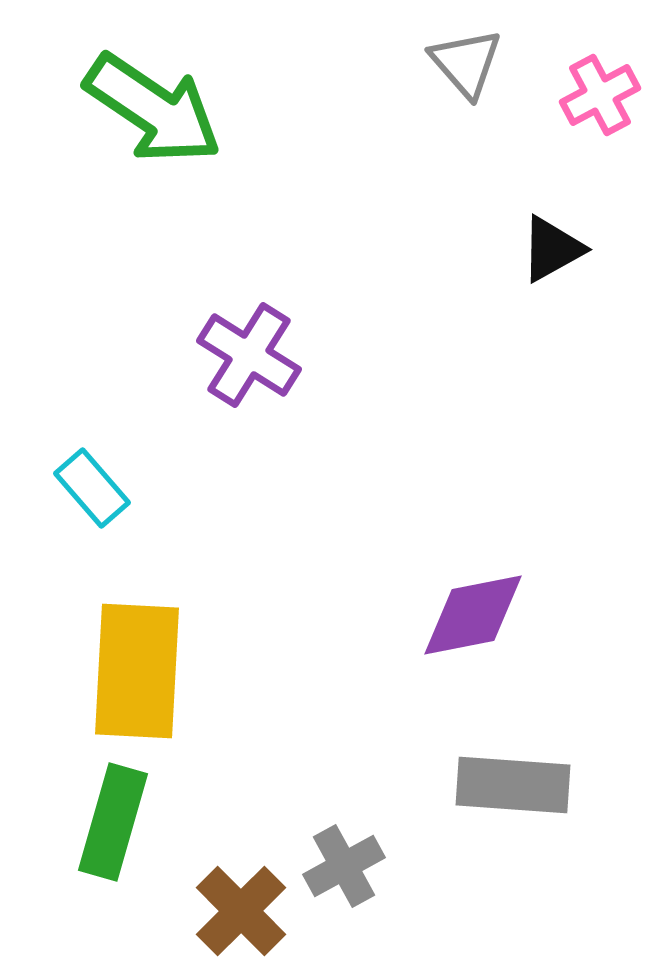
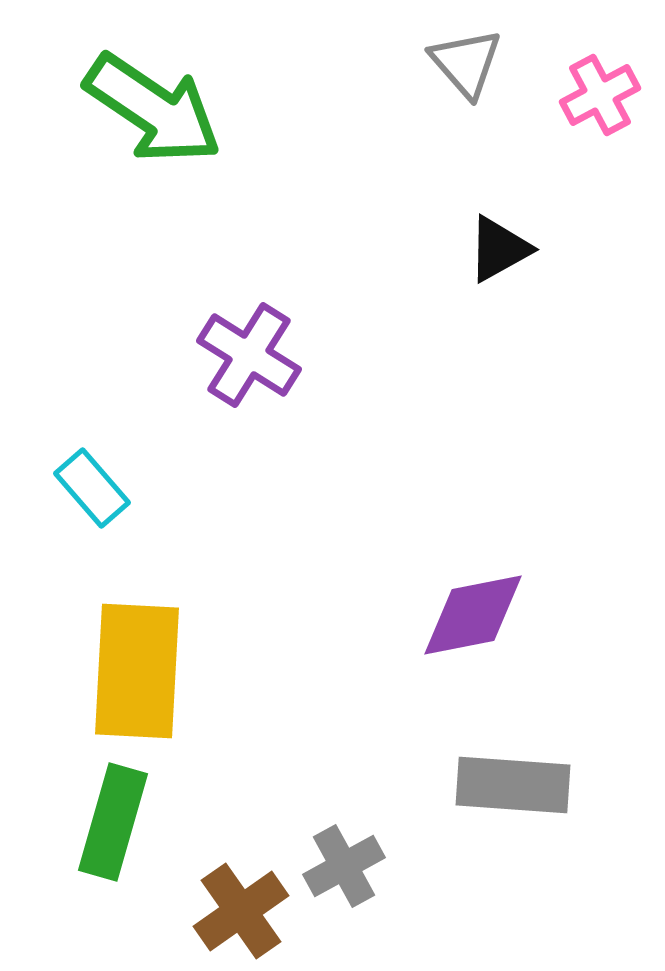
black triangle: moved 53 px left
brown cross: rotated 10 degrees clockwise
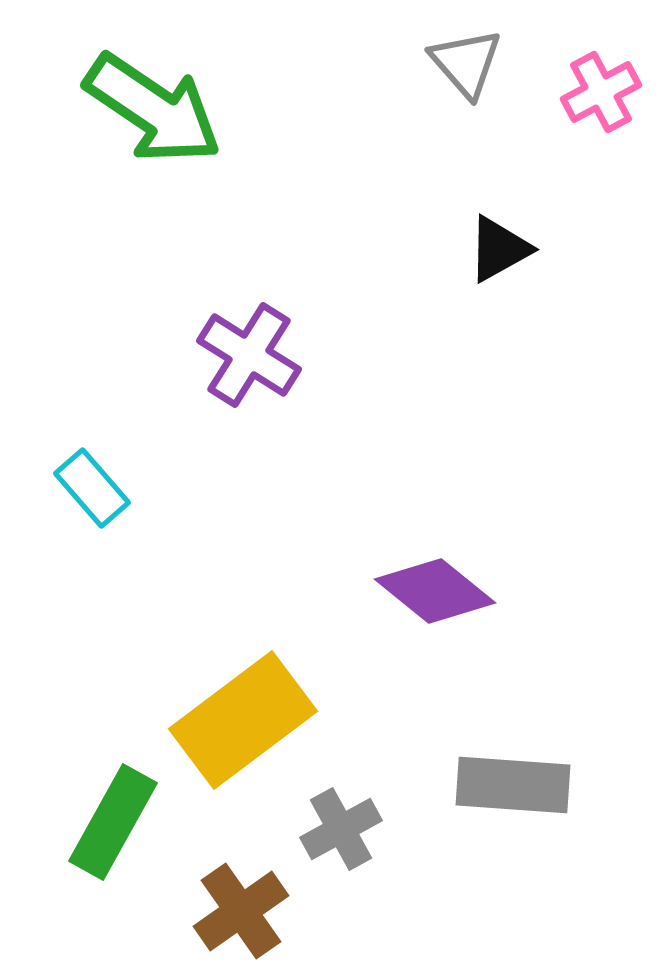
pink cross: moved 1 px right, 3 px up
purple diamond: moved 38 px left, 24 px up; rotated 50 degrees clockwise
yellow rectangle: moved 106 px right, 49 px down; rotated 50 degrees clockwise
green rectangle: rotated 13 degrees clockwise
gray cross: moved 3 px left, 37 px up
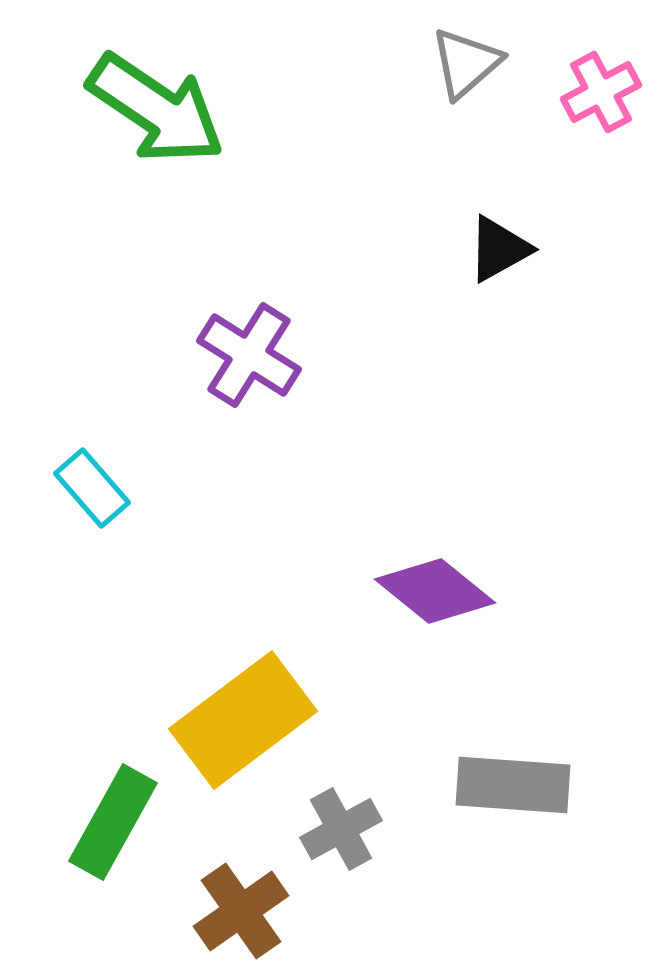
gray triangle: rotated 30 degrees clockwise
green arrow: moved 3 px right
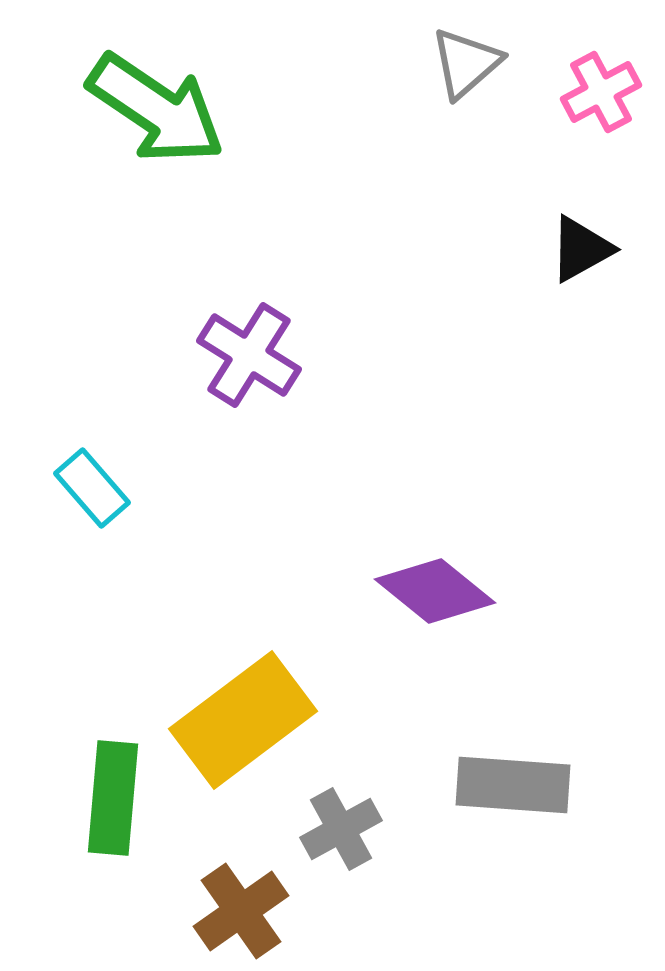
black triangle: moved 82 px right
green rectangle: moved 24 px up; rotated 24 degrees counterclockwise
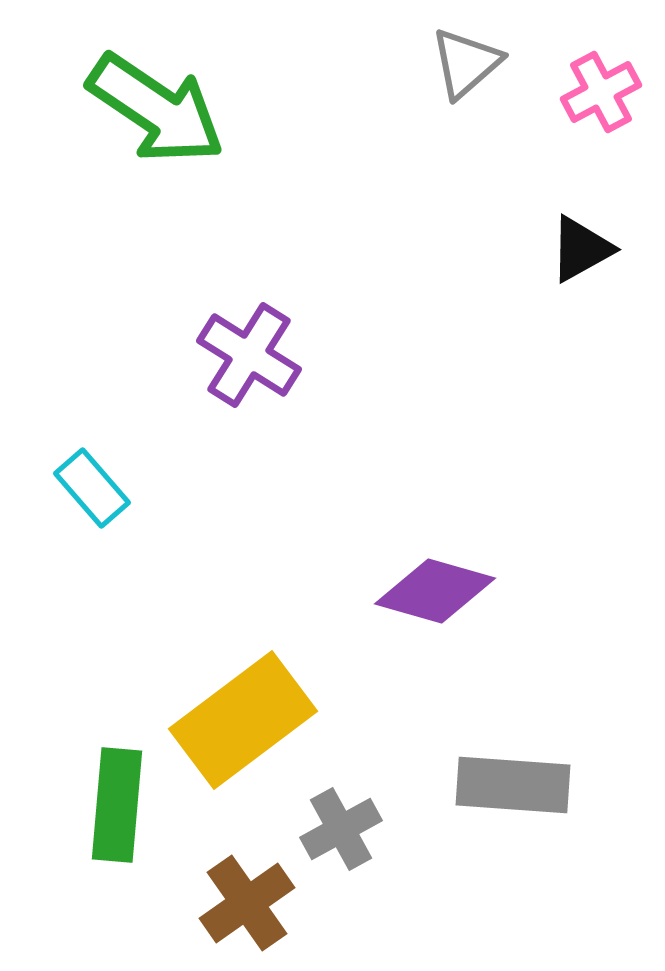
purple diamond: rotated 23 degrees counterclockwise
green rectangle: moved 4 px right, 7 px down
brown cross: moved 6 px right, 8 px up
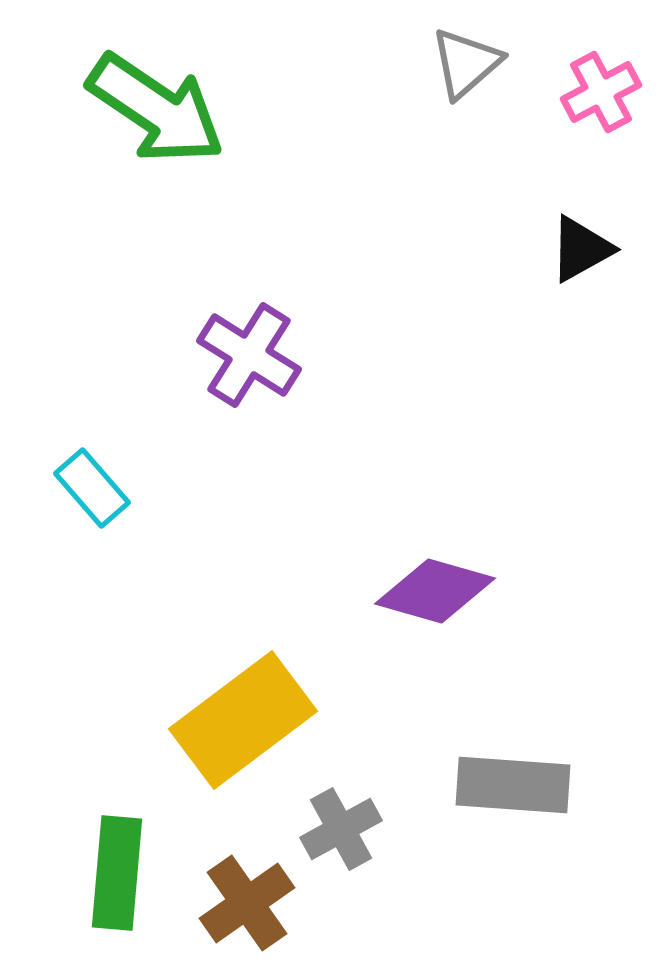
green rectangle: moved 68 px down
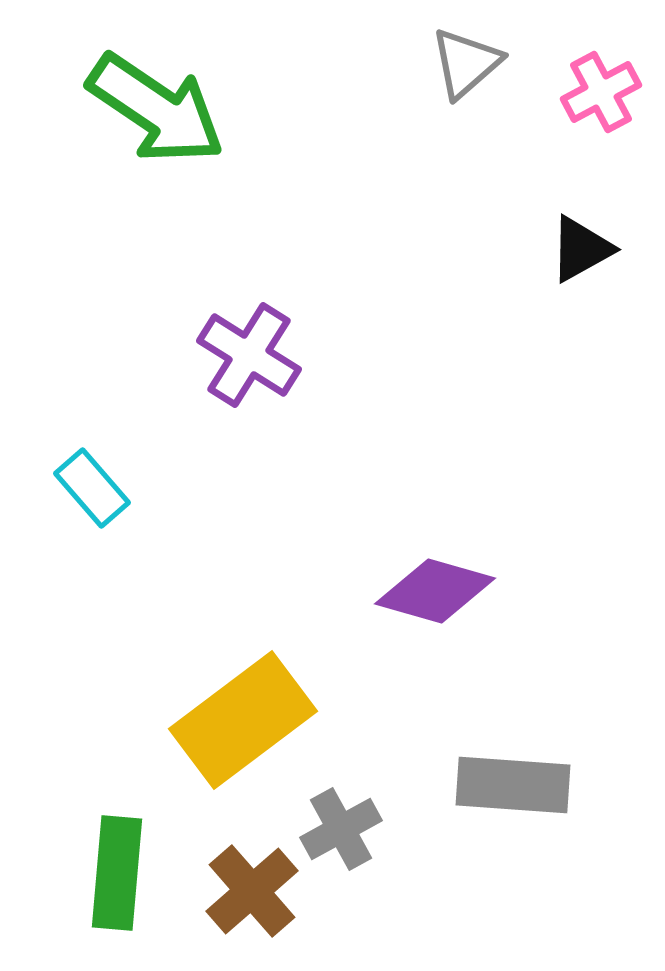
brown cross: moved 5 px right, 12 px up; rotated 6 degrees counterclockwise
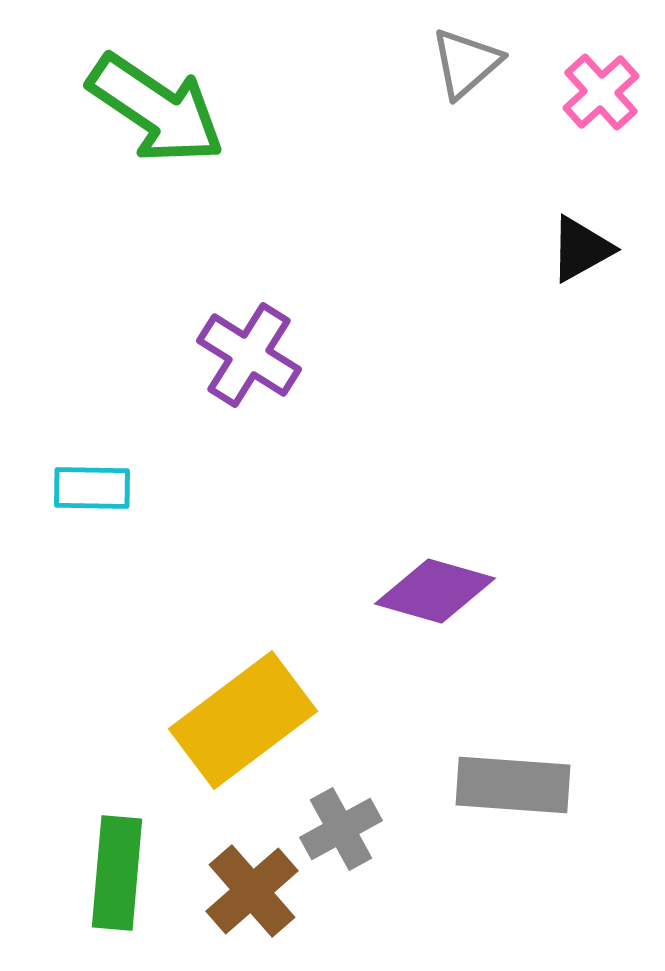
pink cross: rotated 14 degrees counterclockwise
cyan rectangle: rotated 48 degrees counterclockwise
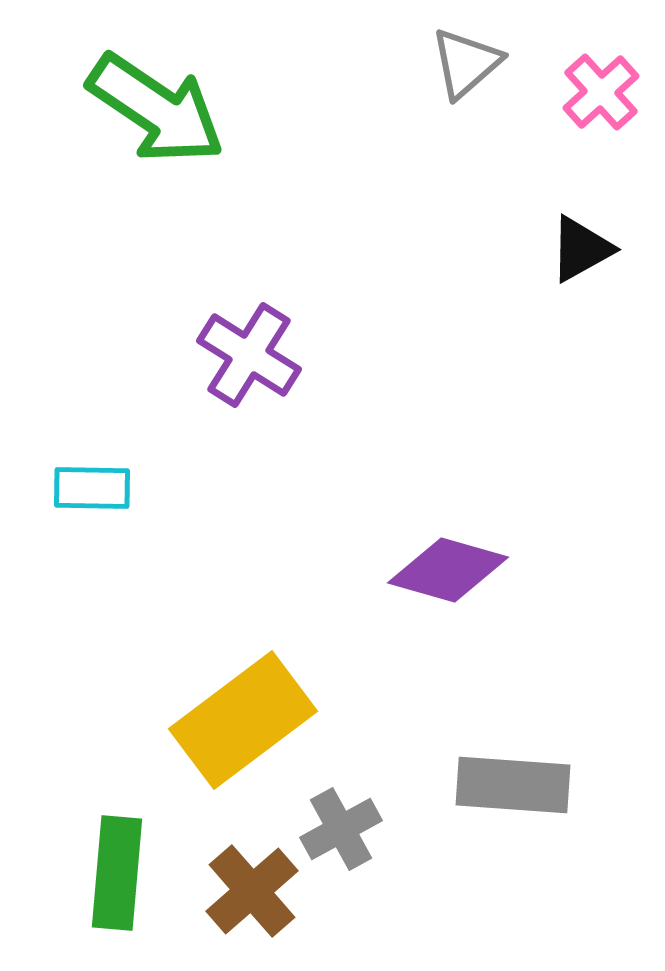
purple diamond: moved 13 px right, 21 px up
